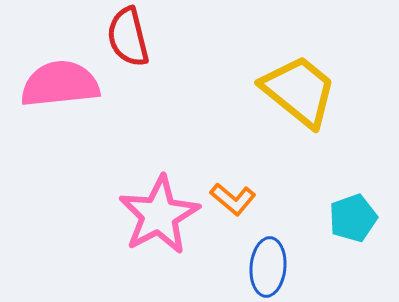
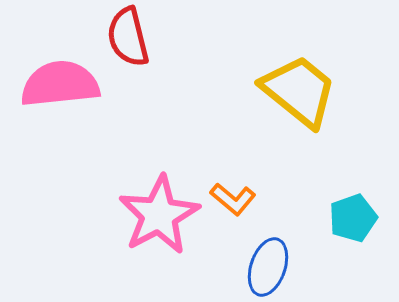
blue ellipse: rotated 14 degrees clockwise
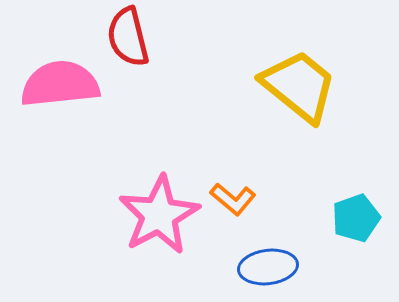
yellow trapezoid: moved 5 px up
cyan pentagon: moved 3 px right
blue ellipse: rotated 64 degrees clockwise
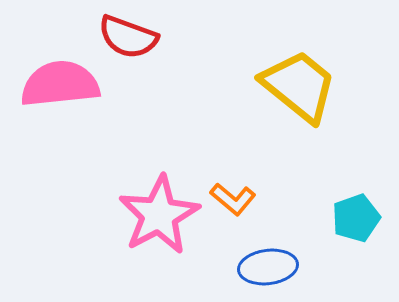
red semicircle: rotated 56 degrees counterclockwise
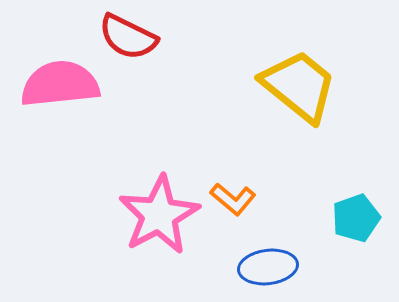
red semicircle: rotated 6 degrees clockwise
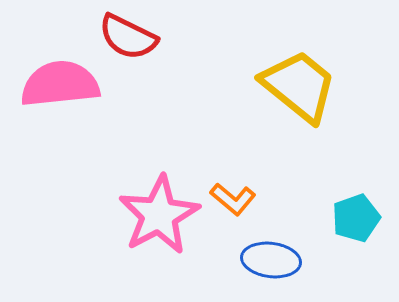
blue ellipse: moved 3 px right, 7 px up; rotated 14 degrees clockwise
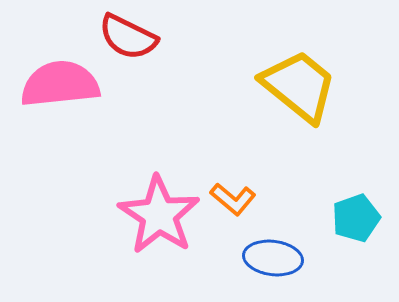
pink star: rotated 10 degrees counterclockwise
blue ellipse: moved 2 px right, 2 px up
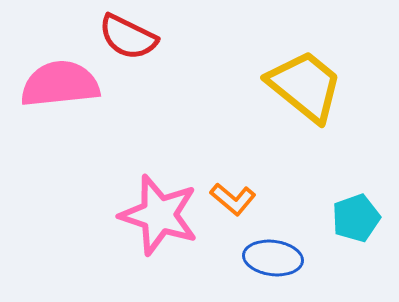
yellow trapezoid: moved 6 px right
pink star: rotated 16 degrees counterclockwise
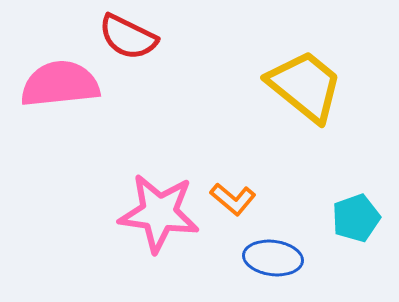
pink star: moved 2 px up; rotated 10 degrees counterclockwise
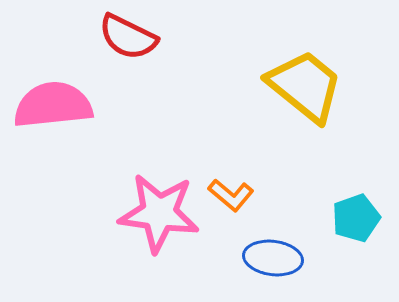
pink semicircle: moved 7 px left, 21 px down
orange L-shape: moved 2 px left, 4 px up
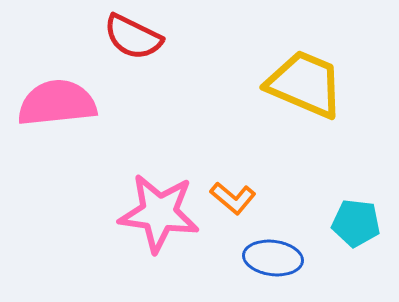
red semicircle: moved 5 px right
yellow trapezoid: moved 2 px up; rotated 16 degrees counterclockwise
pink semicircle: moved 4 px right, 2 px up
orange L-shape: moved 2 px right, 3 px down
cyan pentagon: moved 5 px down; rotated 27 degrees clockwise
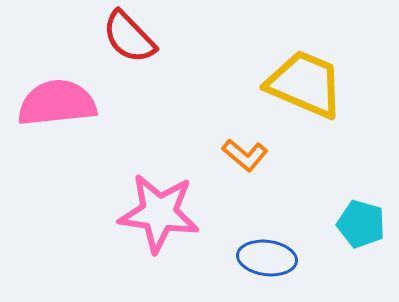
red semicircle: moved 4 px left; rotated 20 degrees clockwise
orange L-shape: moved 12 px right, 43 px up
cyan pentagon: moved 5 px right, 1 px down; rotated 9 degrees clockwise
blue ellipse: moved 6 px left
